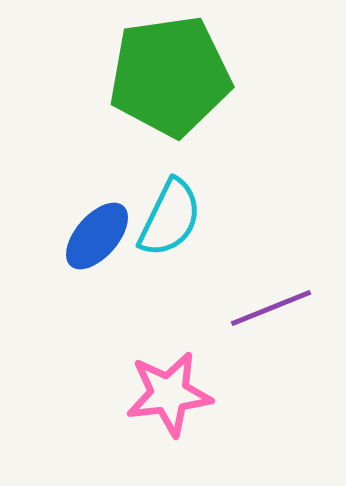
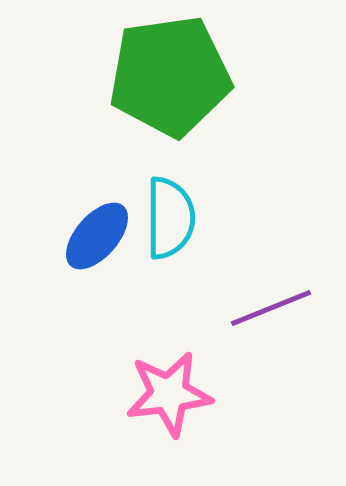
cyan semicircle: rotated 26 degrees counterclockwise
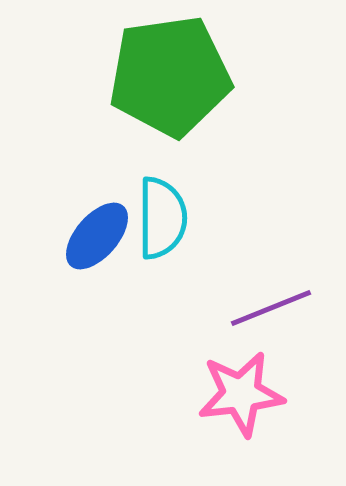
cyan semicircle: moved 8 px left
pink star: moved 72 px right
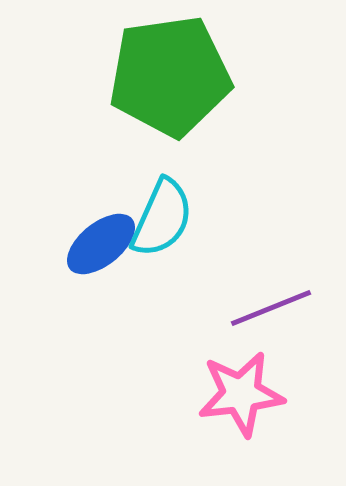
cyan semicircle: rotated 24 degrees clockwise
blue ellipse: moved 4 px right, 8 px down; rotated 10 degrees clockwise
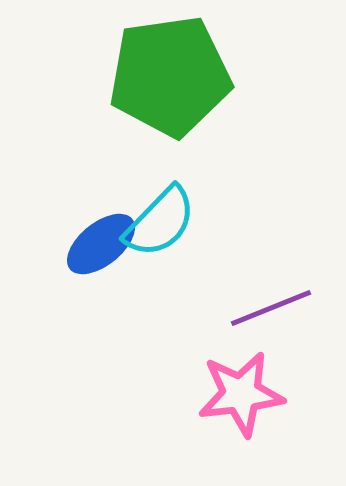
cyan semicircle: moved 2 px left, 4 px down; rotated 20 degrees clockwise
